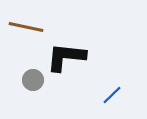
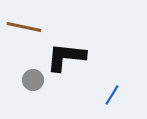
brown line: moved 2 px left
blue line: rotated 15 degrees counterclockwise
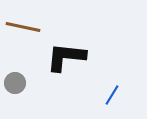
brown line: moved 1 px left
gray circle: moved 18 px left, 3 px down
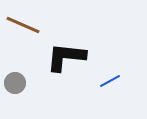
brown line: moved 2 px up; rotated 12 degrees clockwise
blue line: moved 2 px left, 14 px up; rotated 30 degrees clockwise
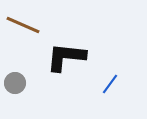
blue line: moved 3 px down; rotated 25 degrees counterclockwise
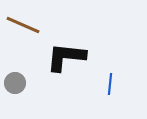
blue line: rotated 30 degrees counterclockwise
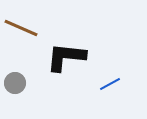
brown line: moved 2 px left, 3 px down
blue line: rotated 55 degrees clockwise
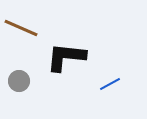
gray circle: moved 4 px right, 2 px up
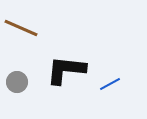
black L-shape: moved 13 px down
gray circle: moved 2 px left, 1 px down
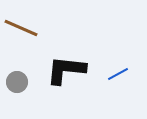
blue line: moved 8 px right, 10 px up
